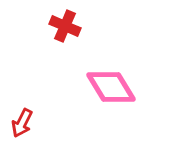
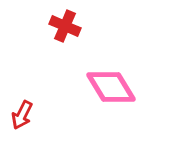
red arrow: moved 8 px up
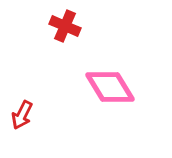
pink diamond: moved 1 px left
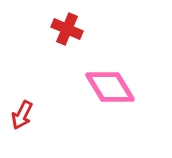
red cross: moved 2 px right, 3 px down
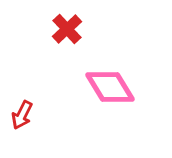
red cross: rotated 24 degrees clockwise
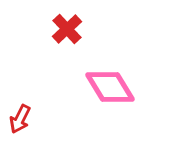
red arrow: moved 2 px left, 4 px down
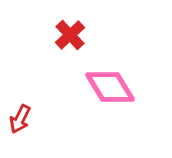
red cross: moved 3 px right, 6 px down
